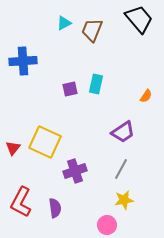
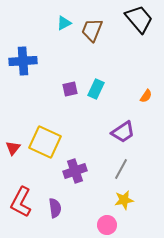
cyan rectangle: moved 5 px down; rotated 12 degrees clockwise
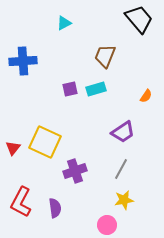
brown trapezoid: moved 13 px right, 26 px down
cyan rectangle: rotated 48 degrees clockwise
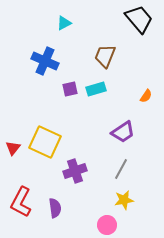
blue cross: moved 22 px right; rotated 28 degrees clockwise
